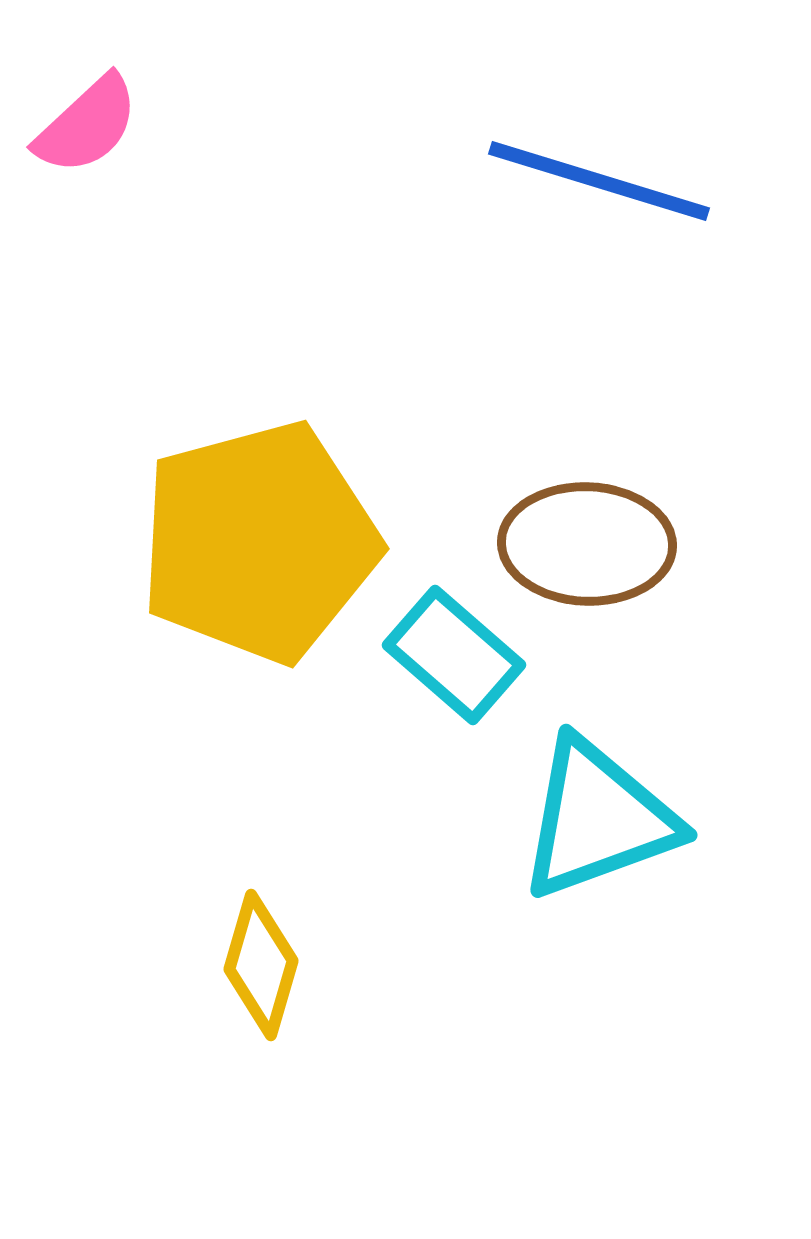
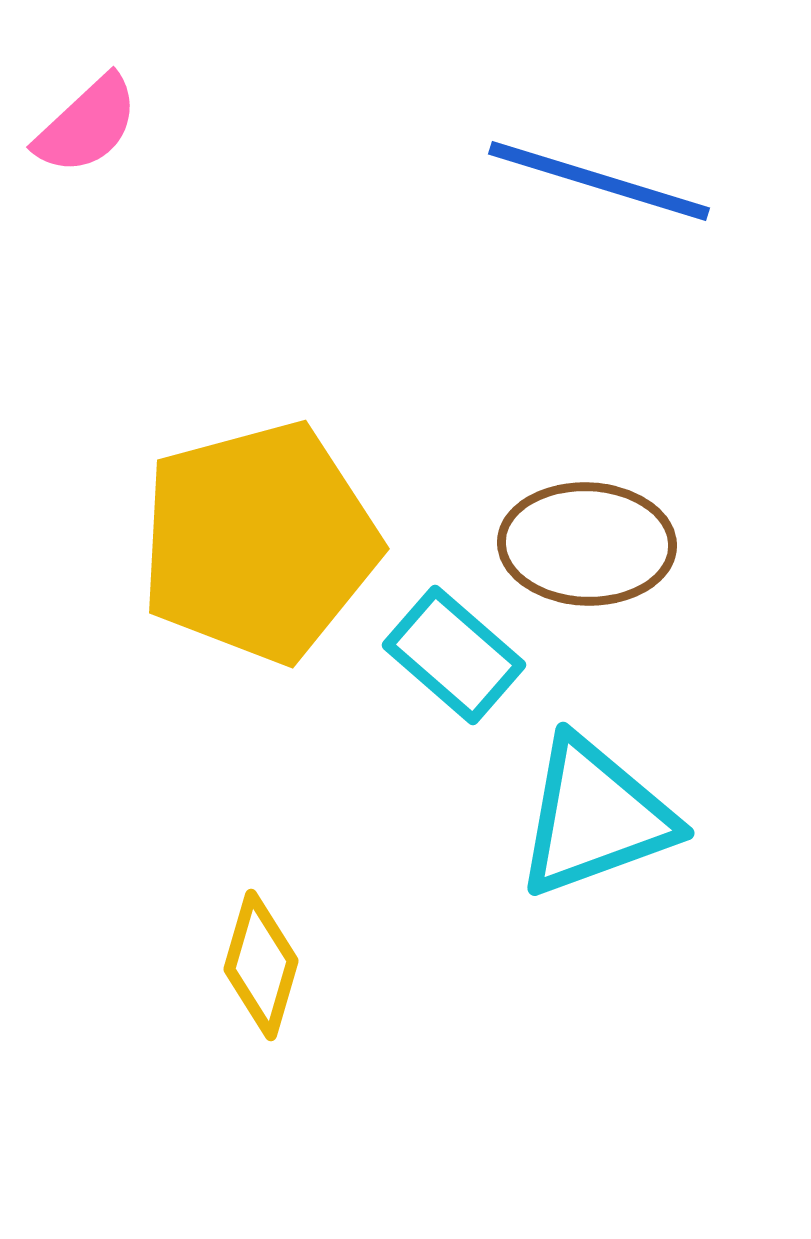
cyan triangle: moved 3 px left, 2 px up
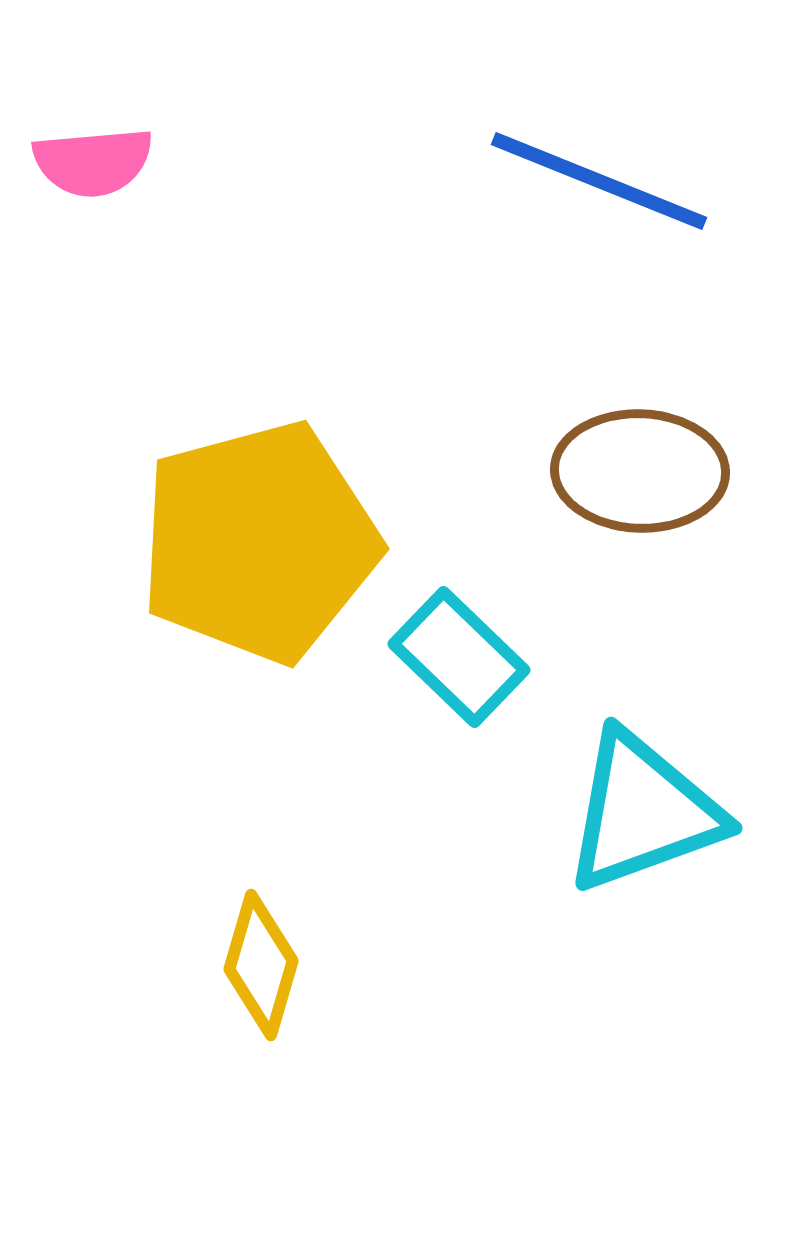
pink semicircle: moved 6 px right, 37 px down; rotated 38 degrees clockwise
blue line: rotated 5 degrees clockwise
brown ellipse: moved 53 px right, 73 px up
cyan rectangle: moved 5 px right, 2 px down; rotated 3 degrees clockwise
cyan triangle: moved 48 px right, 5 px up
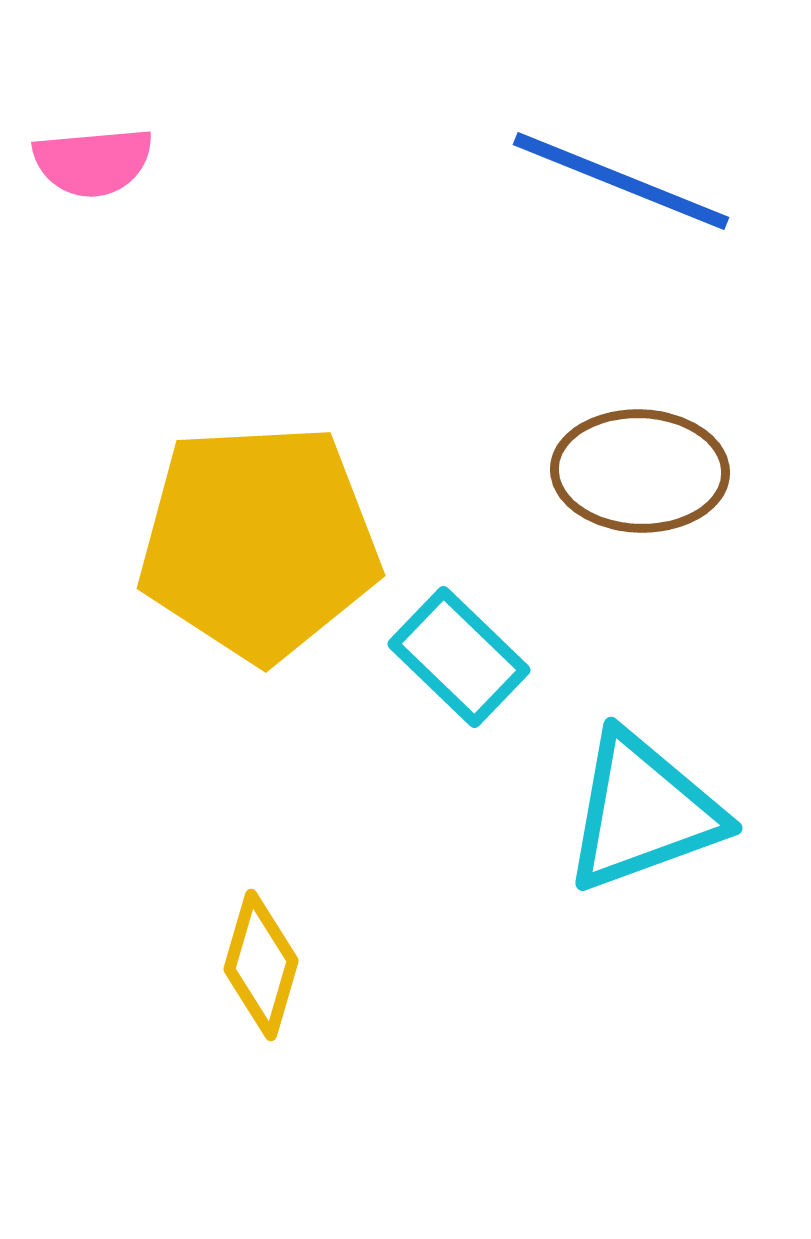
blue line: moved 22 px right
yellow pentagon: rotated 12 degrees clockwise
